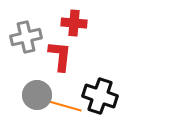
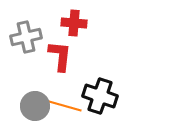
gray circle: moved 2 px left, 11 px down
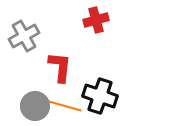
red cross: moved 22 px right, 3 px up; rotated 20 degrees counterclockwise
gray cross: moved 2 px left, 1 px up; rotated 16 degrees counterclockwise
red L-shape: moved 11 px down
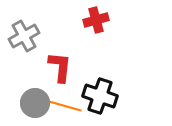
gray circle: moved 3 px up
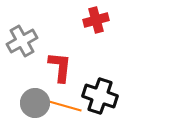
gray cross: moved 2 px left, 5 px down
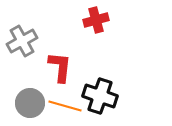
gray circle: moved 5 px left
